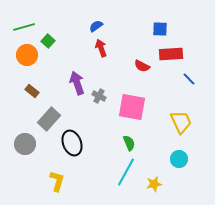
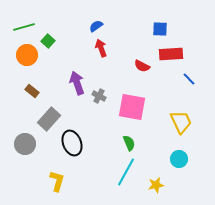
yellow star: moved 2 px right, 1 px down
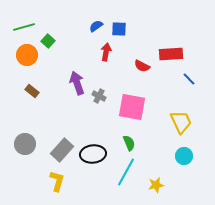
blue square: moved 41 px left
red arrow: moved 5 px right, 4 px down; rotated 30 degrees clockwise
gray rectangle: moved 13 px right, 31 px down
black ellipse: moved 21 px right, 11 px down; rotated 75 degrees counterclockwise
cyan circle: moved 5 px right, 3 px up
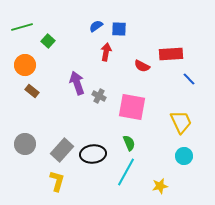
green line: moved 2 px left
orange circle: moved 2 px left, 10 px down
yellow star: moved 4 px right, 1 px down
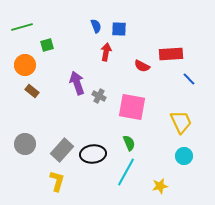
blue semicircle: rotated 104 degrees clockwise
green square: moved 1 px left, 4 px down; rotated 32 degrees clockwise
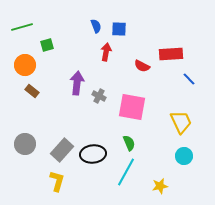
purple arrow: rotated 25 degrees clockwise
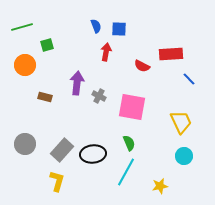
brown rectangle: moved 13 px right, 6 px down; rotated 24 degrees counterclockwise
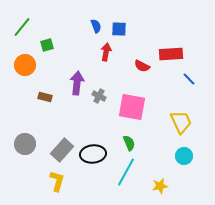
green line: rotated 35 degrees counterclockwise
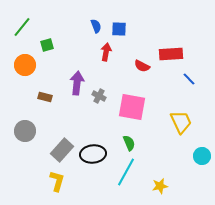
gray circle: moved 13 px up
cyan circle: moved 18 px right
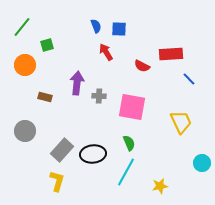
red arrow: rotated 42 degrees counterclockwise
gray cross: rotated 24 degrees counterclockwise
cyan circle: moved 7 px down
